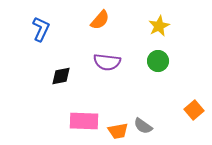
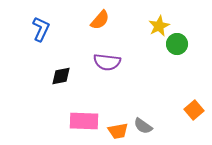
green circle: moved 19 px right, 17 px up
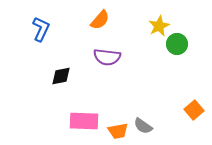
purple semicircle: moved 5 px up
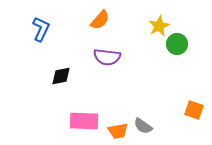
orange square: rotated 30 degrees counterclockwise
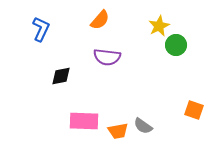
green circle: moved 1 px left, 1 px down
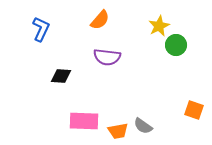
black diamond: rotated 15 degrees clockwise
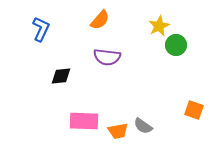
black diamond: rotated 10 degrees counterclockwise
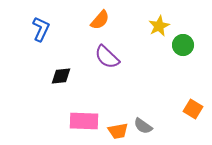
green circle: moved 7 px right
purple semicircle: rotated 36 degrees clockwise
orange square: moved 1 px left, 1 px up; rotated 12 degrees clockwise
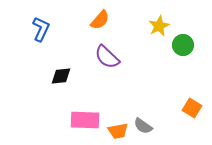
orange square: moved 1 px left, 1 px up
pink rectangle: moved 1 px right, 1 px up
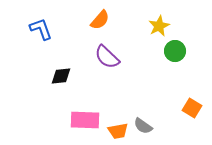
blue L-shape: rotated 45 degrees counterclockwise
green circle: moved 8 px left, 6 px down
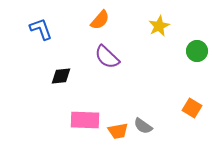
green circle: moved 22 px right
